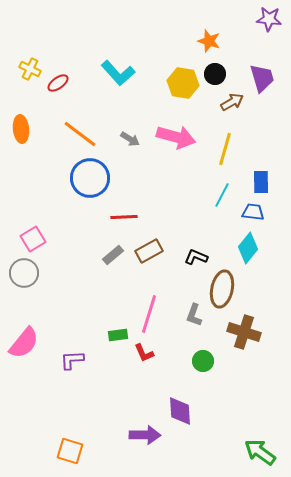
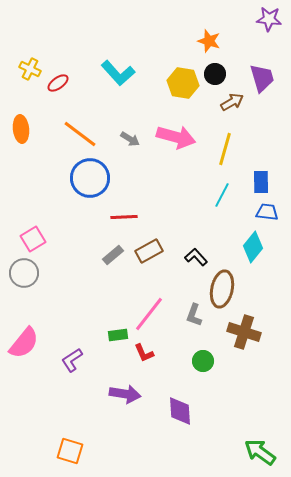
blue trapezoid: moved 14 px right
cyan diamond: moved 5 px right, 1 px up
black L-shape: rotated 25 degrees clockwise
pink line: rotated 21 degrees clockwise
purple L-shape: rotated 30 degrees counterclockwise
purple arrow: moved 20 px left, 41 px up; rotated 8 degrees clockwise
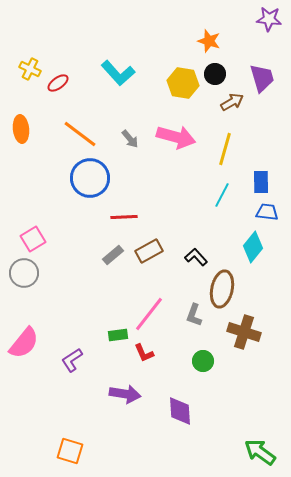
gray arrow: rotated 18 degrees clockwise
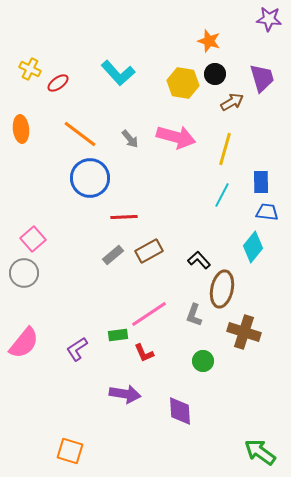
pink square: rotated 10 degrees counterclockwise
black L-shape: moved 3 px right, 3 px down
pink line: rotated 18 degrees clockwise
purple L-shape: moved 5 px right, 11 px up
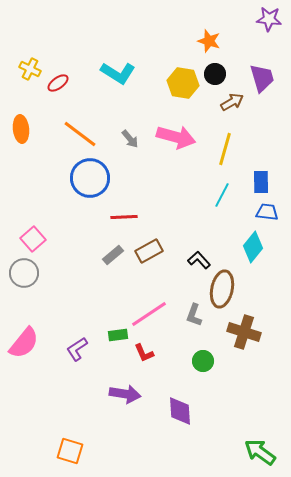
cyan L-shape: rotated 16 degrees counterclockwise
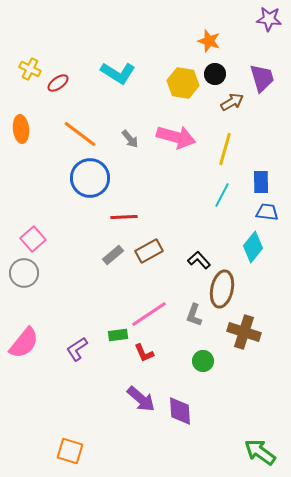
purple arrow: moved 16 px right, 5 px down; rotated 32 degrees clockwise
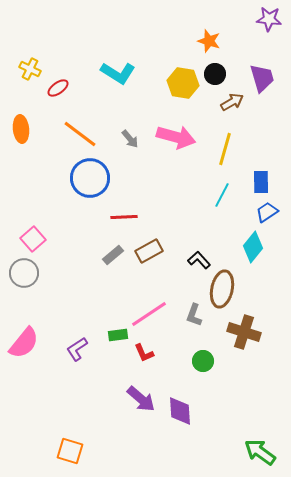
red ellipse: moved 5 px down
blue trapezoid: rotated 40 degrees counterclockwise
